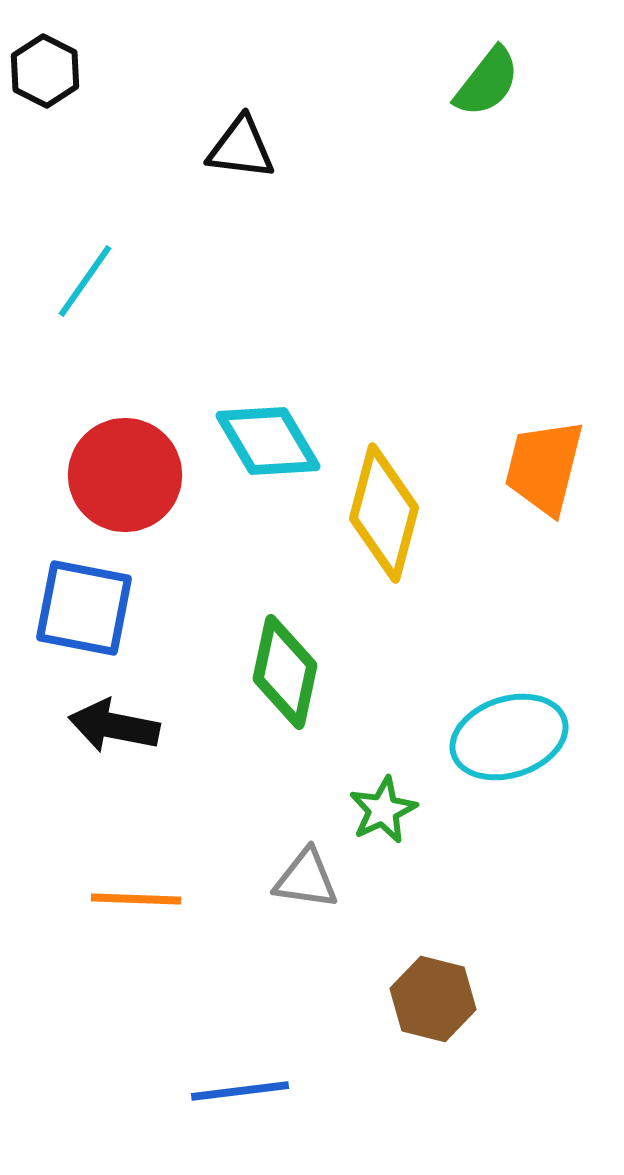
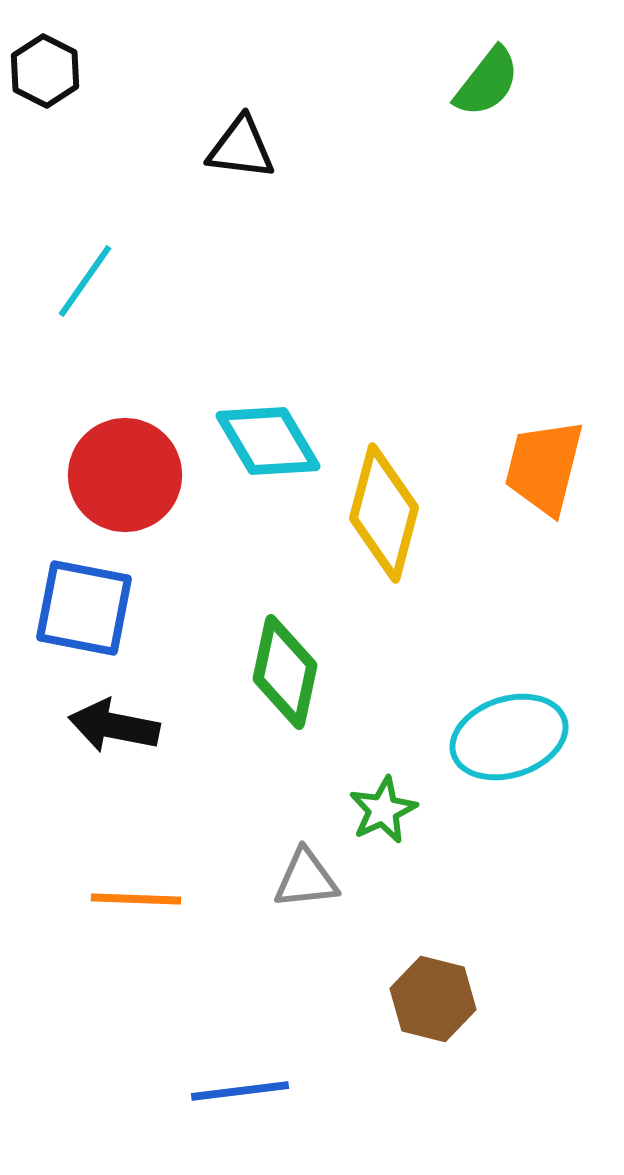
gray triangle: rotated 14 degrees counterclockwise
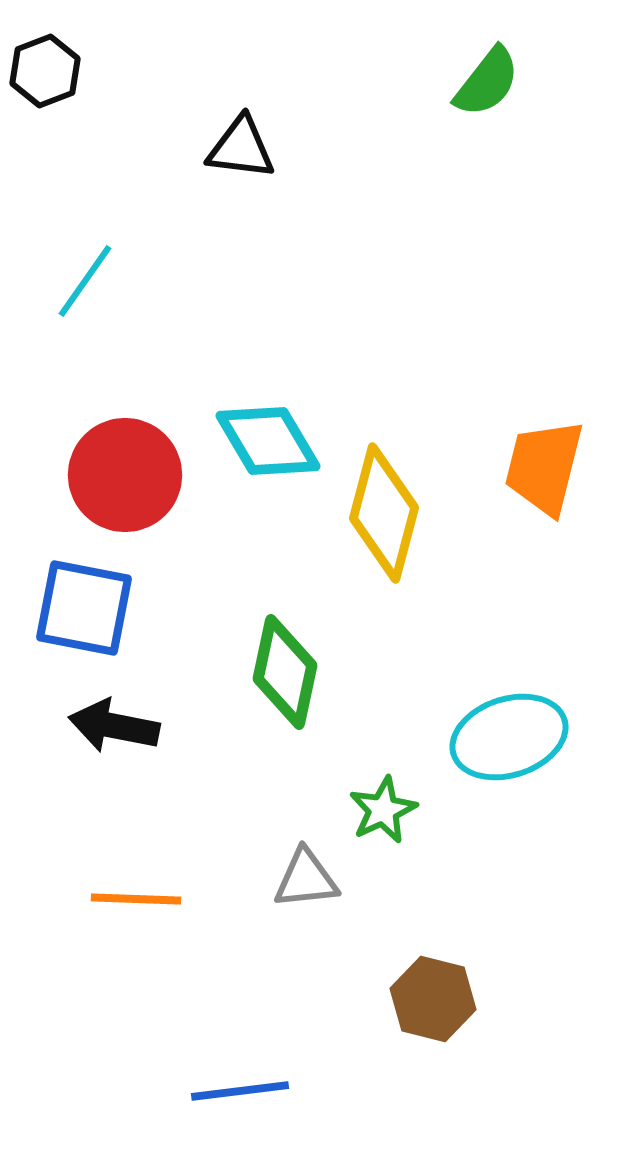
black hexagon: rotated 12 degrees clockwise
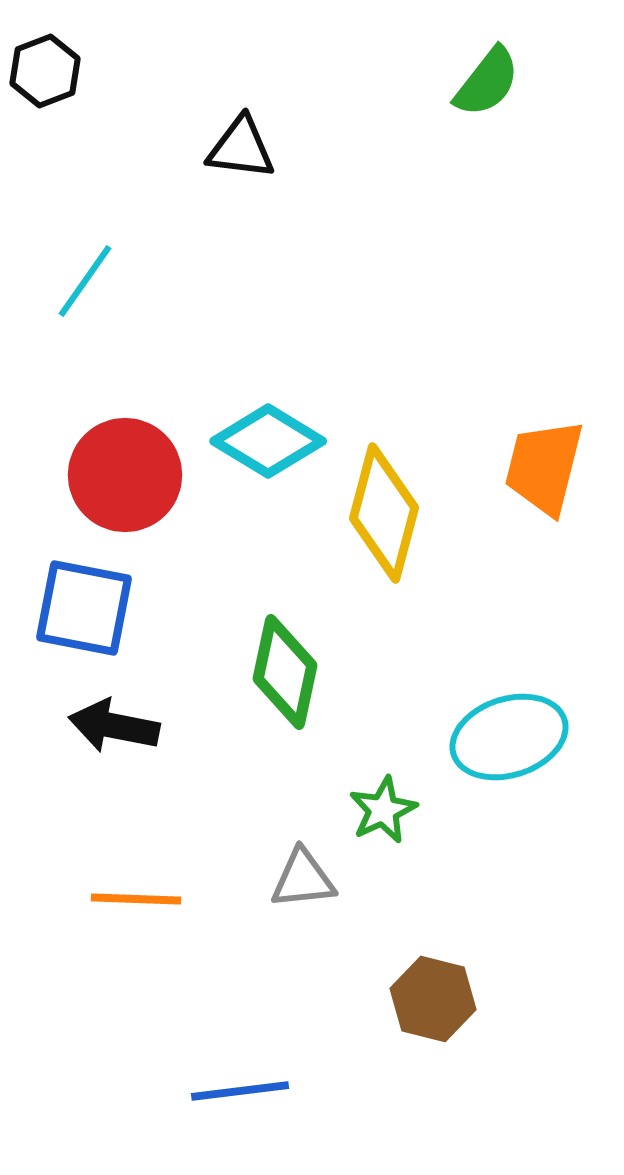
cyan diamond: rotated 28 degrees counterclockwise
gray triangle: moved 3 px left
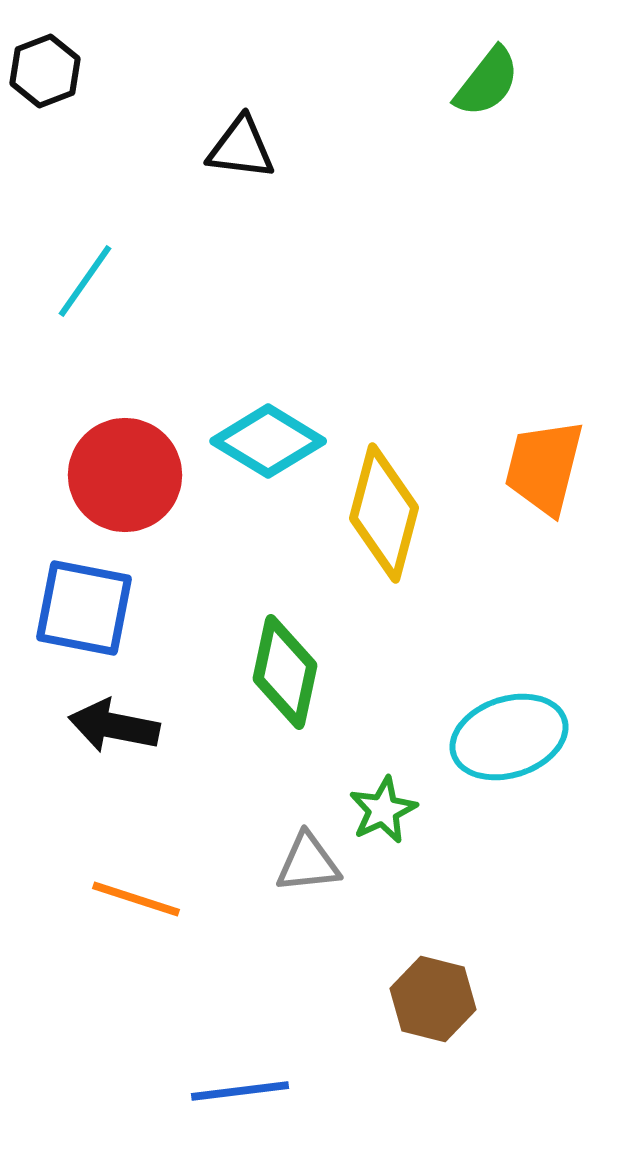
gray triangle: moved 5 px right, 16 px up
orange line: rotated 16 degrees clockwise
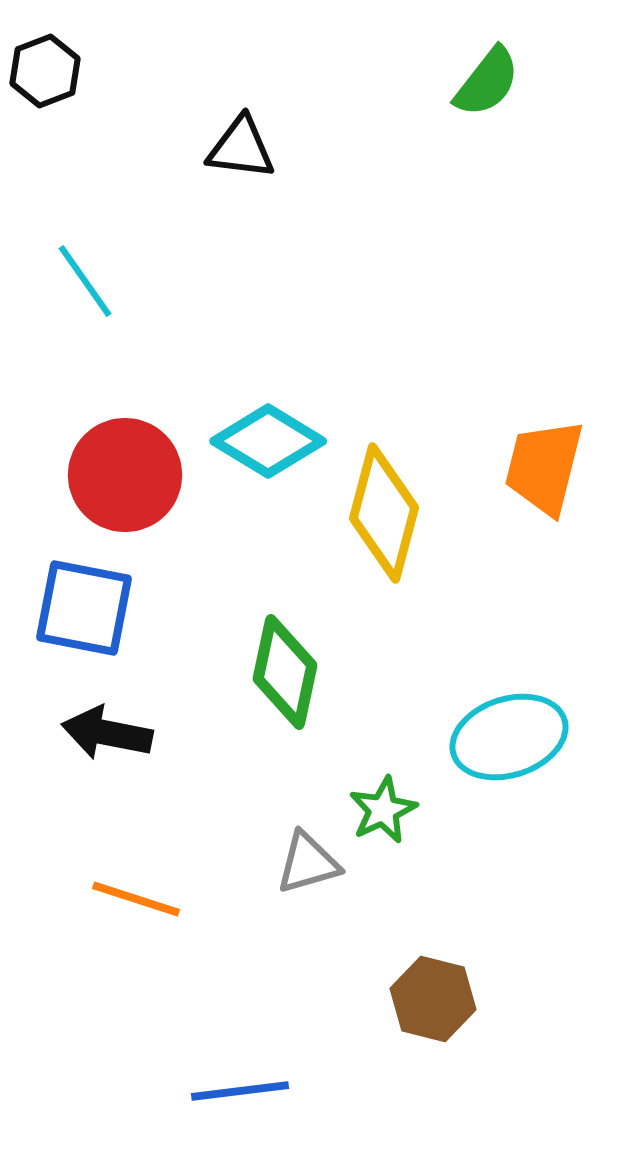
cyan line: rotated 70 degrees counterclockwise
black arrow: moved 7 px left, 7 px down
gray triangle: rotated 10 degrees counterclockwise
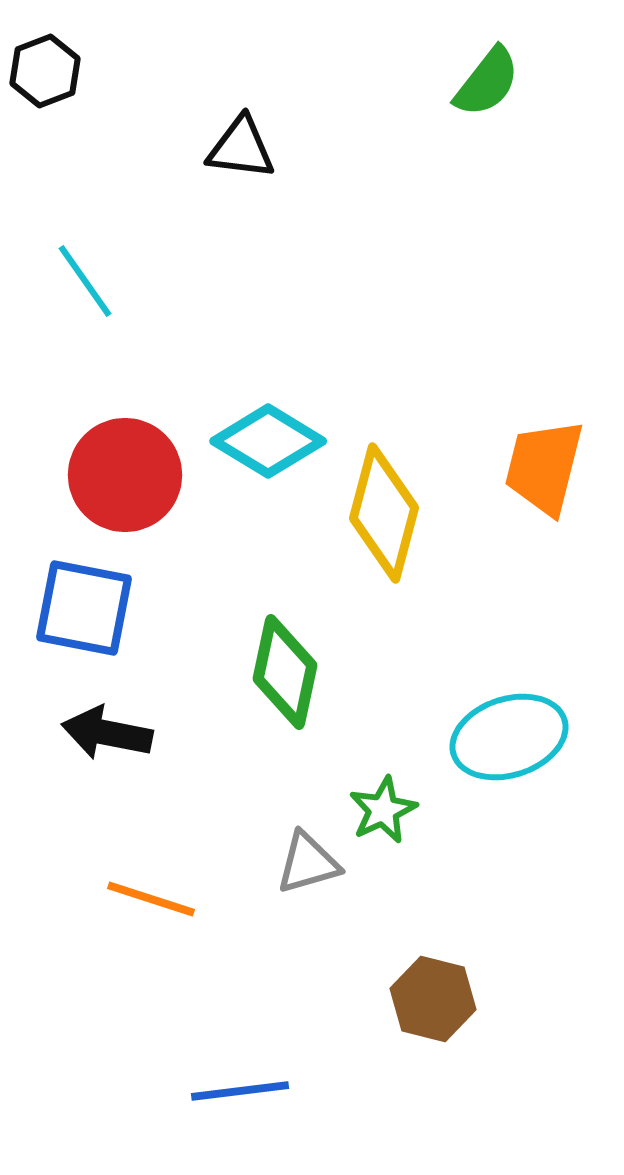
orange line: moved 15 px right
